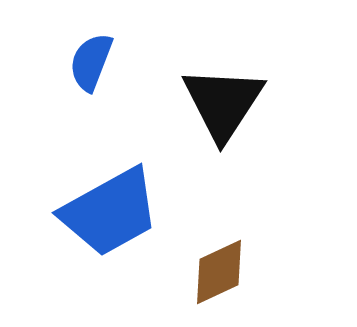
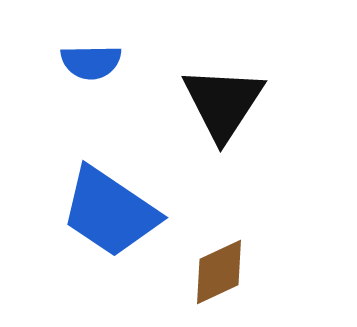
blue semicircle: rotated 112 degrees counterclockwise
blue trapezoid: rotated 63 degrees clockwise
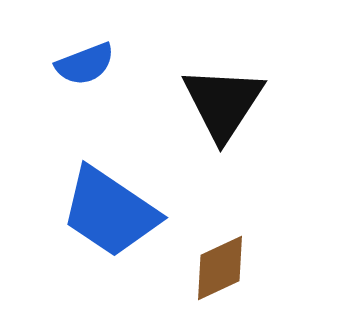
blue semicircle: moved 6 px left, 2 px down; rotated 20 degrees counterclockwise
brown diamond: moved 1 px right, 4 px up
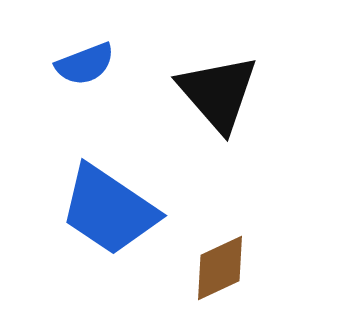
black triangle: moved 5 px left, 10 px up; rotated 14 degrees counterclockwise
blue trapezoid: moved 1 px left, 2 px up
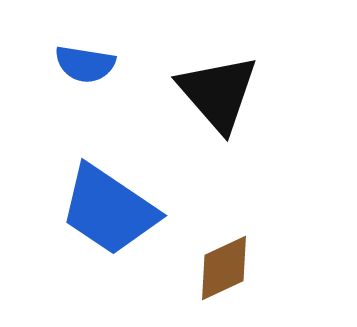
blue semicircle: rotated 30 degrees clockwise
brown diamond: moved 4 px right
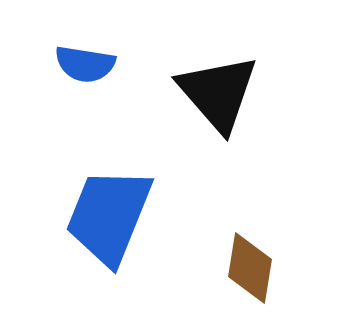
blue trapezoid: moved 6 px down; rotated 78 degrees clockwise
brown diamond: moved 26 px right; rotated 56 degrees counterclockwise
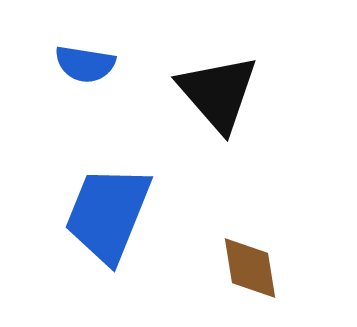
blue trapezoid: moved 1 px left, 2 px up
brown diamond: rotated 18 degrees counterclockwise
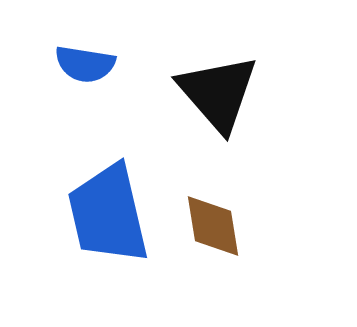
blue trapezoid: rotated 35 degrees counterclockwise
brown diamond: moved 37 px left, 42 px up
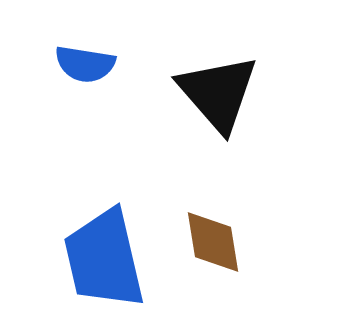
blue trapezoid: moved 4 px left, 45 px down
brown diamond: moved 16 px down
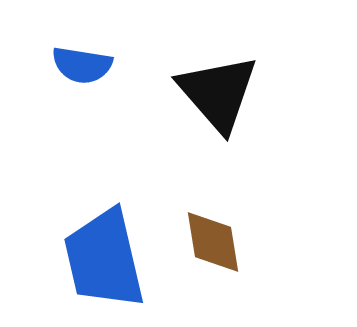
blue semicircle: moved 3 px left, 1 px down
